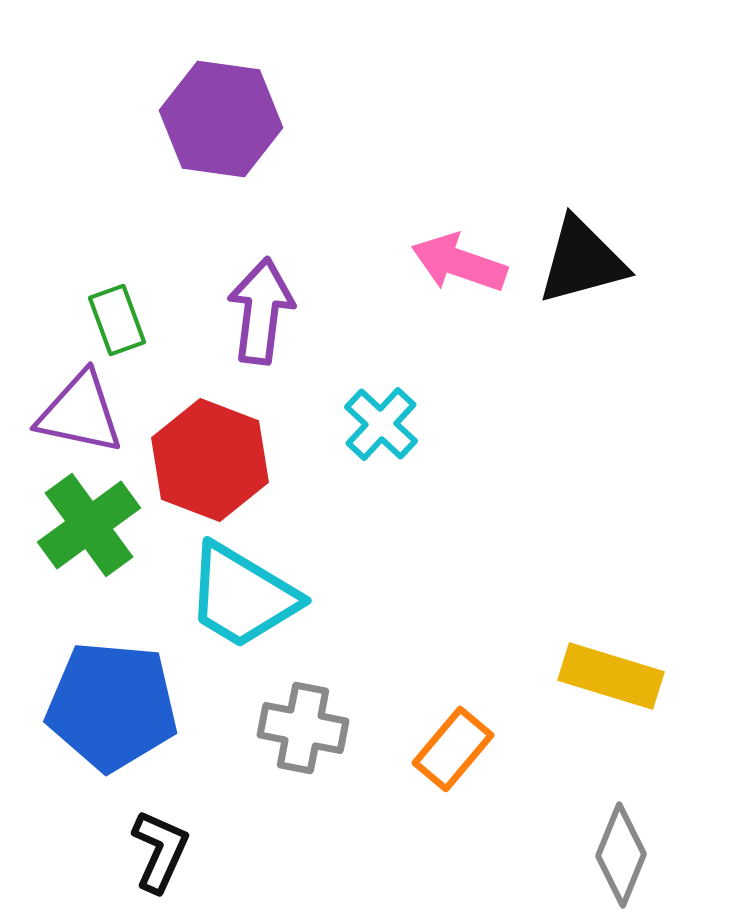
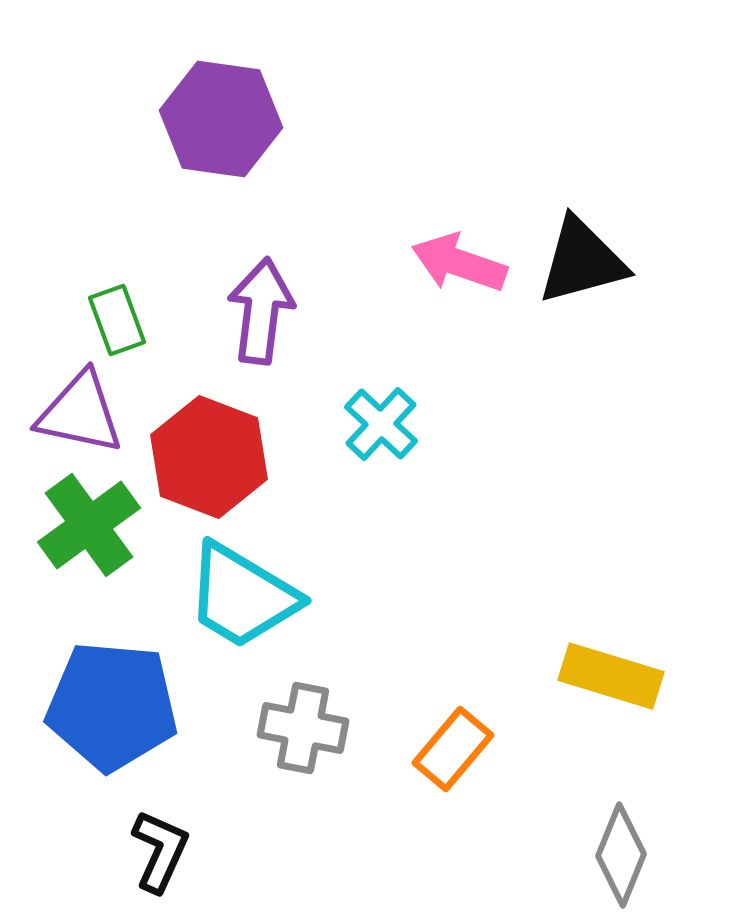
red hexagon: moved 1 px left, 3 px up
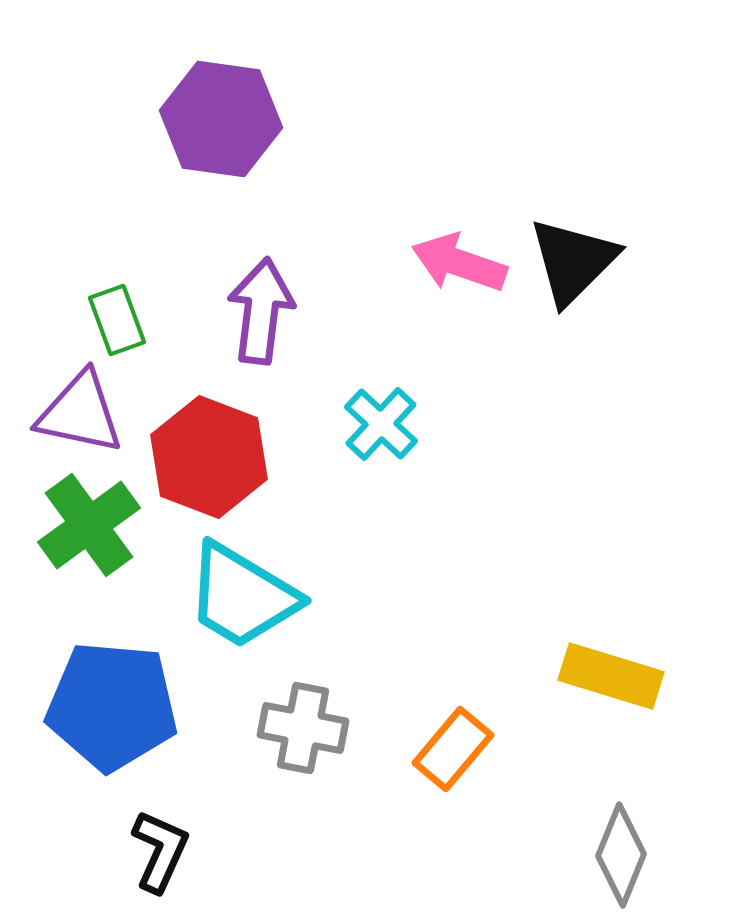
black triangle: moved 9 px left; rotated 30 degrees counterclockwise
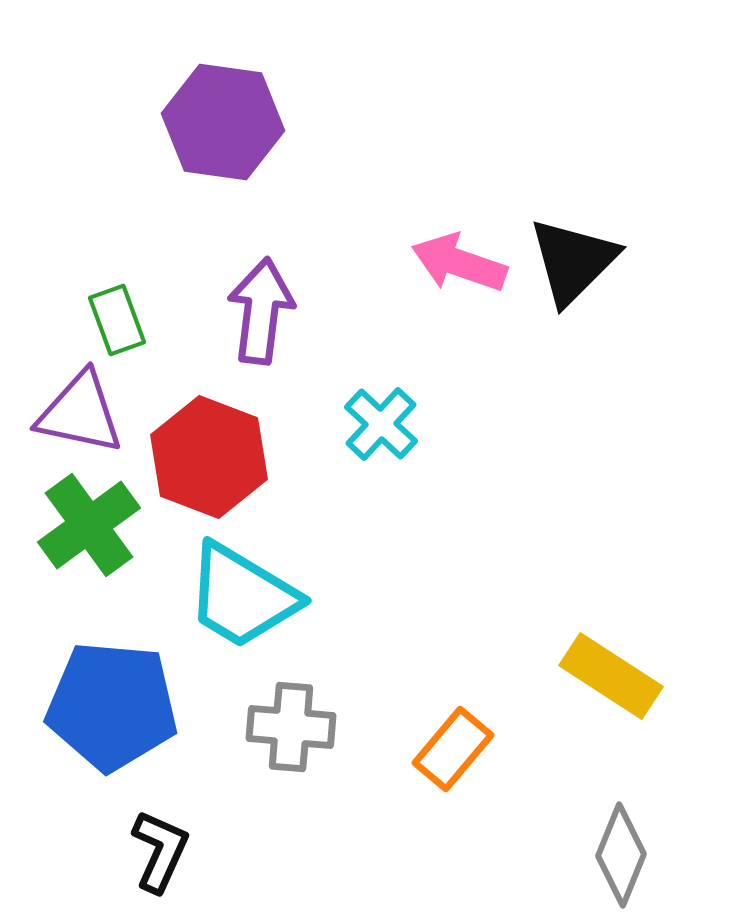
purple hexagon: moved 2 px right, 3 px down
yellow rectangle: rotated 16 degrees clockwise
gray cross: moved 12 px left, 1 px up; rotated 6 degrees counterclockwise
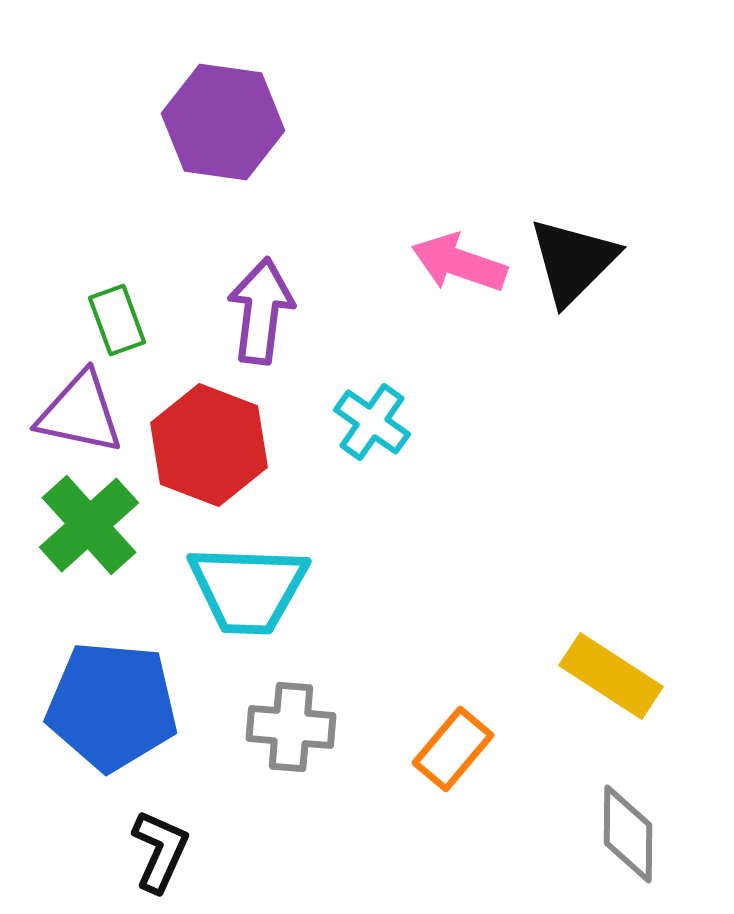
cyan cross: moved 9 px left, 2 px up; rotated 8 degrees counterclockwise
red hexagon: moved 12 px up
green cross: rotated 6 degrees counterclockwise
cyan trapezoid: moved 6 px right, 7 px up; rotated 29 degrees counterclockwise
gray diamond: moved 7 px right, 21 px up; rotated 22 degrees counterclockwise
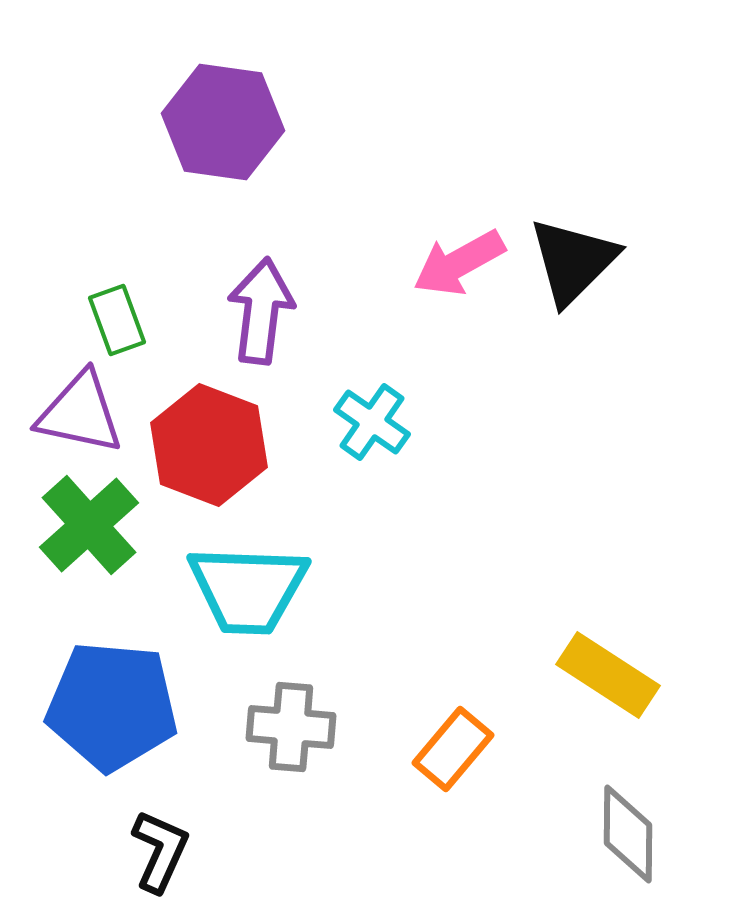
pink arrow: rotated 48 degrees counterclockwise
yellow rectangle: moved 3 px left, 1 px up
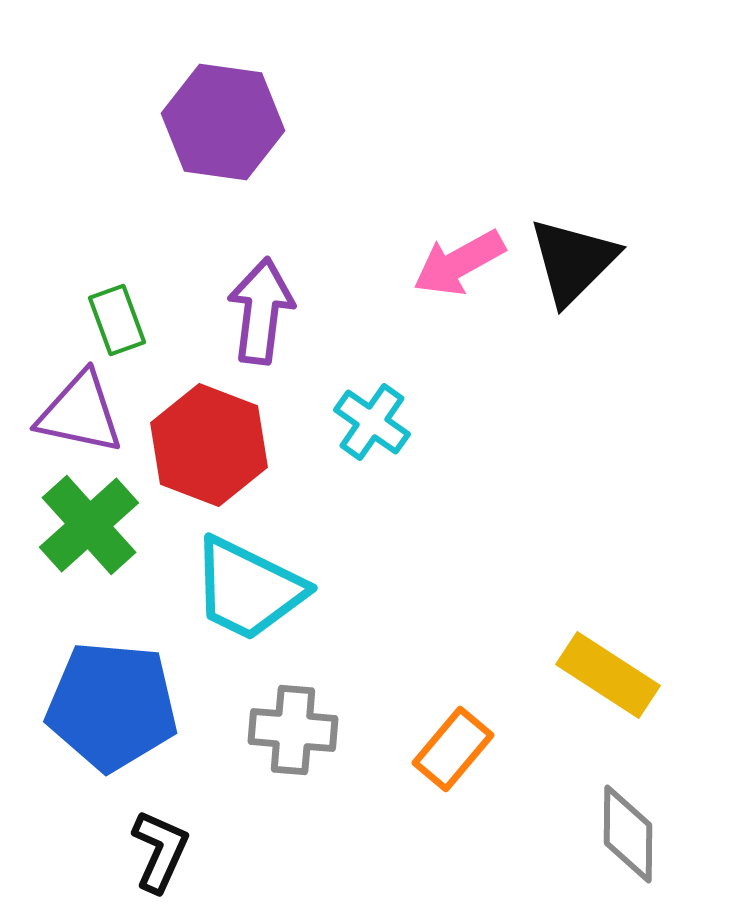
cyan trapezoid: rotated 24 degrees clockwise
gray cross: moved 2 px right, 3 px down
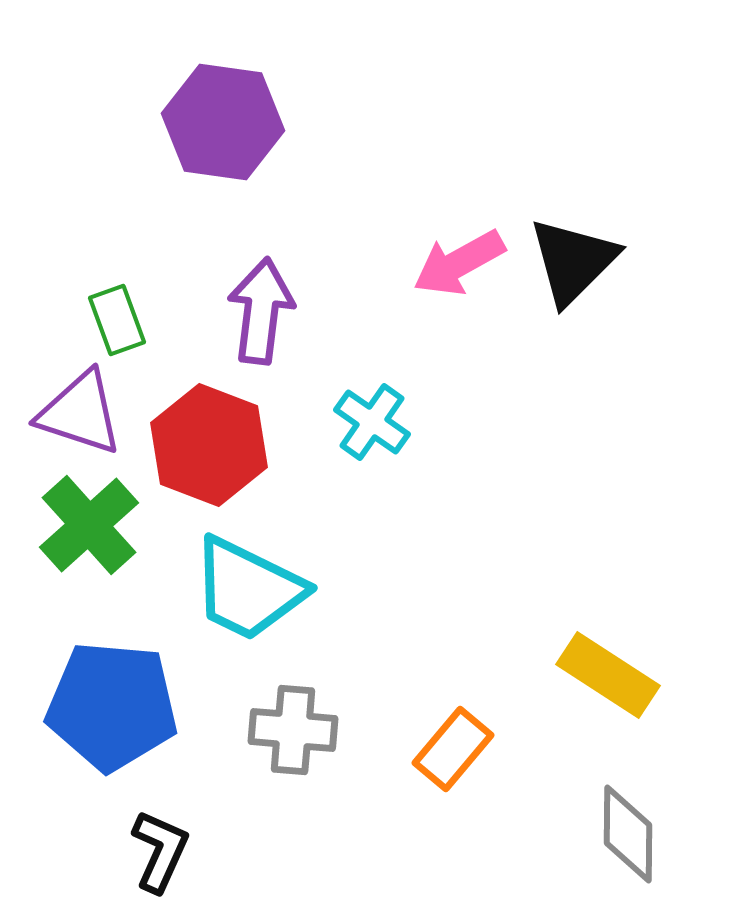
purple triangle: rotated 6 degrees clockwise
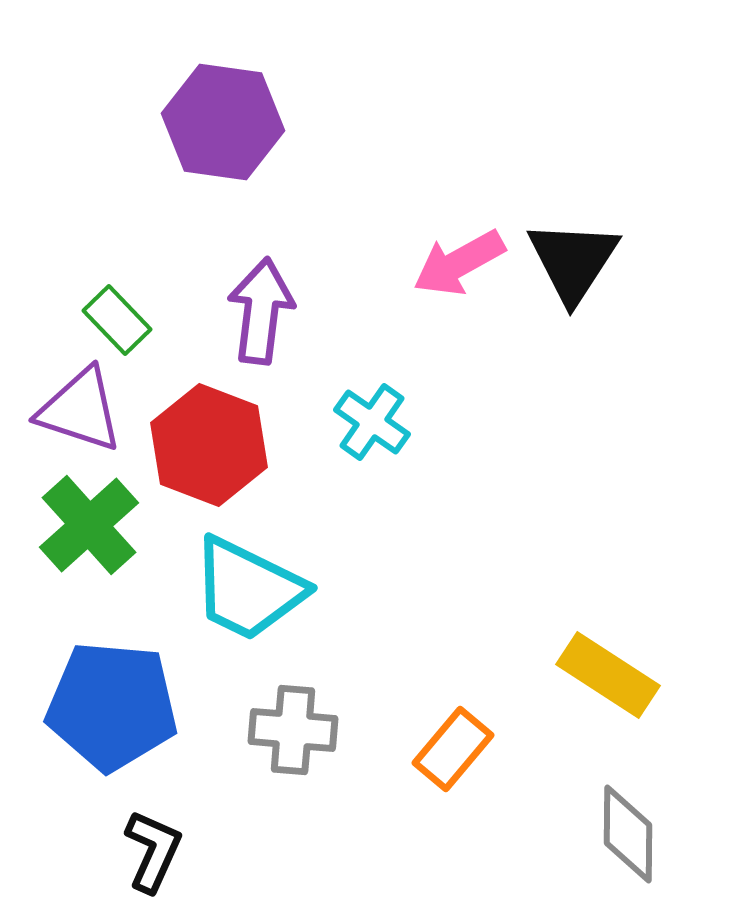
black triangle: rotated 12 degrees counterclockwise
green rectangle: rotated 24 degrees counterclockwise
purple triangle: moved 3 px up
black L-shape: moved 7 px left
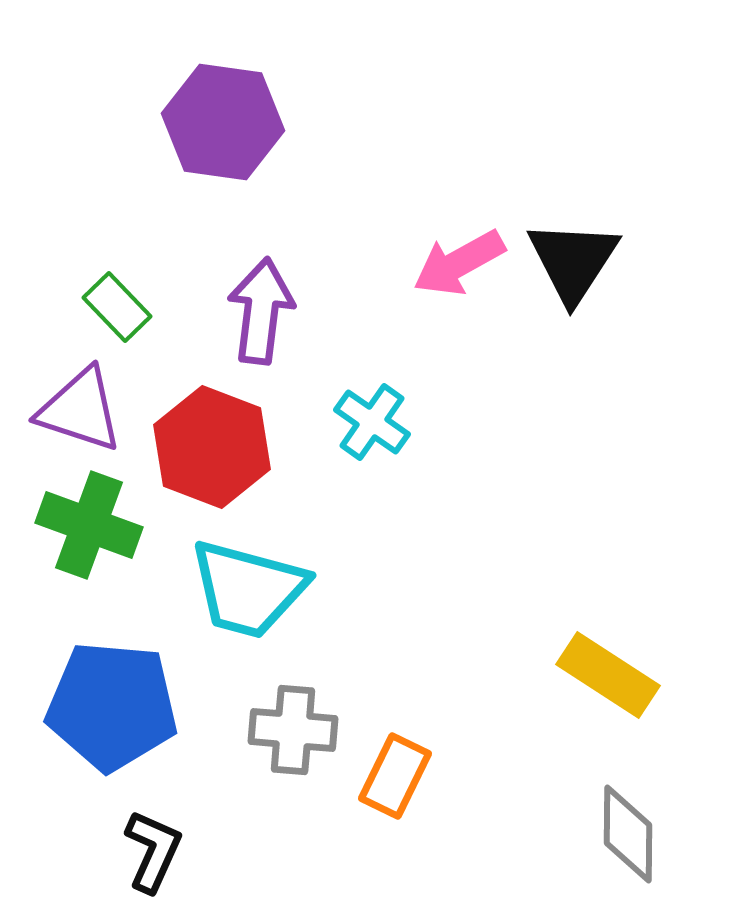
green rectangle: moved 13 px up
red hexagon: moved 3 px right, 2 px down
green cross: rotated 28 degrees counterclockwise
cyan trapezoid: rotated 11 degrees counterclockwise
orange rectangle: moved 58 px left, 27 px down; rotated 14 degrees counterclockwise
